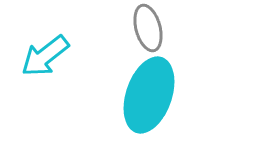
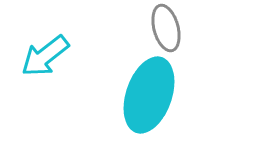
gray ellipse: moved 18 px right
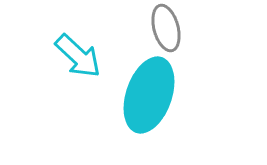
cyan arrow: moved 33 px right; rotated 99 degrees counterclockwise
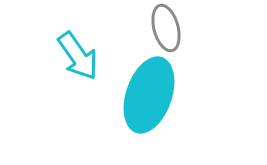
cyan arrow: rotated 12 degrees clockwise
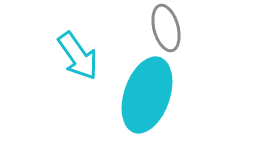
cyan ellipse: moved 2 px left
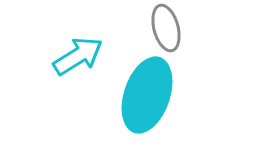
cyan arrow: rotated 87 degrees counterclockwise
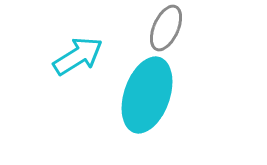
gray ellipse: rotated 39 degrees clockwise
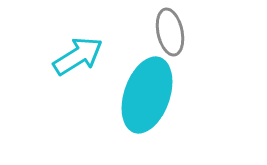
gray ellipse: moved 4 px right, 4 px down; rotated 36 degrees counterclockwise
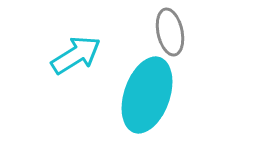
cyan arrow: moved 2 px left, 1 px up
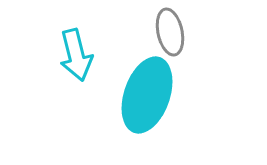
cyan arrow: rotated 108 degrees clockwise
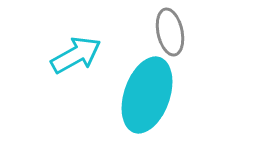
cyan arrow: rotated 105 degrees counterclockwise
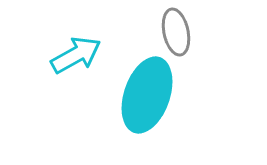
gray ellipse: moved 6 px right
